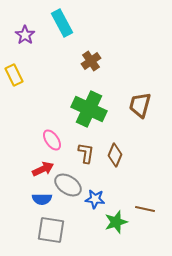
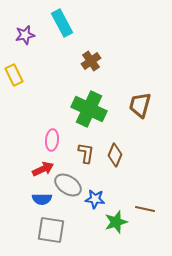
purple star: rotated 24 degrees clockwise
pink ellipse: rotated 40 degrees clockwise
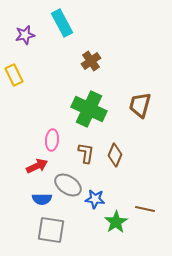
red arrow: moved 6 px left, 3 px up
green star: rotated 15 degrees counterclockwise
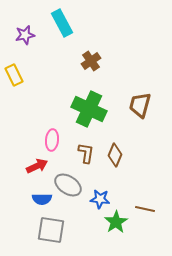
blue star: moved 5 px right
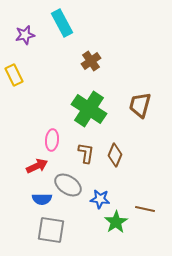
green cross: rotated 8 degrees clockwise
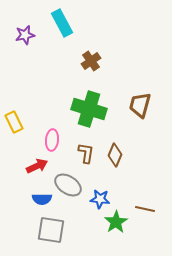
yellow rectangle: moved 47 px down
green cross: rotated 16 degrees counterclockwise
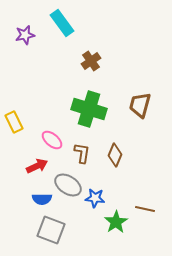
cyan rectangle: rotated 8 degrees counterclockwise
pink ellipse: rotated 55 degrees counterclockwise
brown L-shape: moved 4 px left
blue star: moved 5 px left, 1 px up
gray square: rotated 12 degrees clockwise
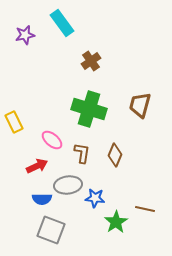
gray ellipse: rotated 40 degrees counterclockwise
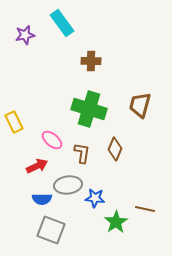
brown cross: rotated 36 degrees clockwise
brown diamond: moved 6 px up
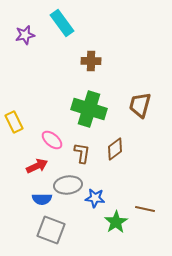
brown diamond: rotated 30 degrees clockwise
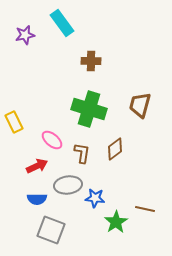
blue semicircle: moved 5 px left
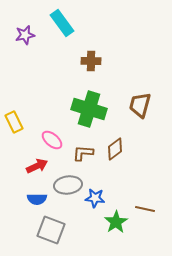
brown L-shape: moved 1 px right; rotated 95 degrees counterclockwise
